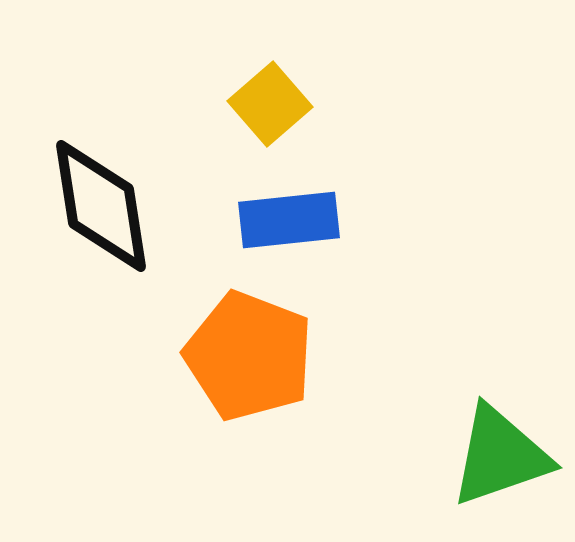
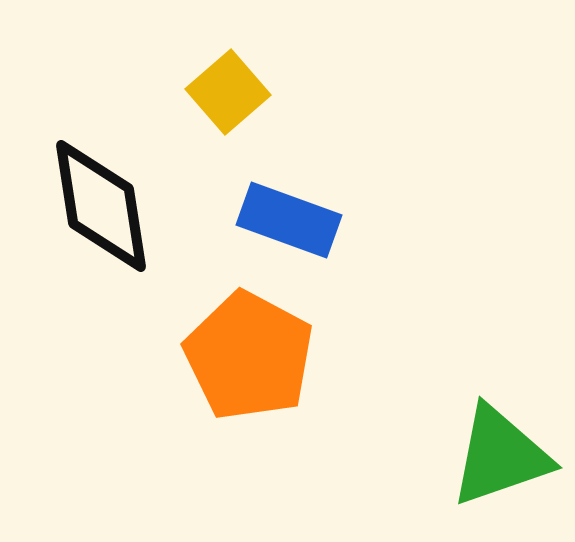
yellow square: moved 42 px left, 12 px up
blue rectangle: rotated 26 degrees clockwise
orange pentagon: rotated 7 degrees clockwise
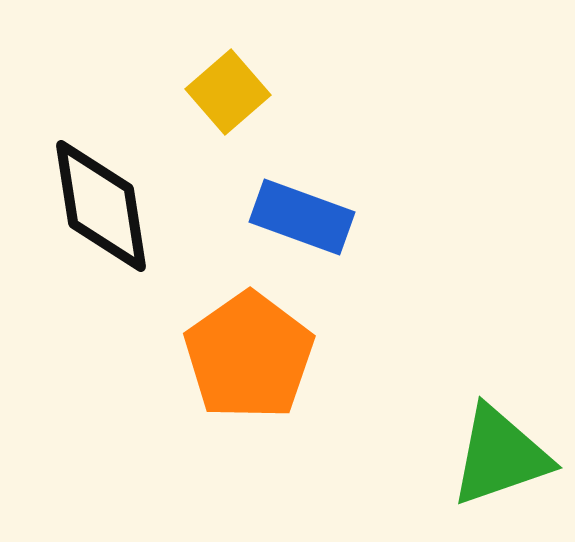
blue rectangle: moved 13 px right, 3 px up
orange pentagon: rotated 9 degrees clockwise
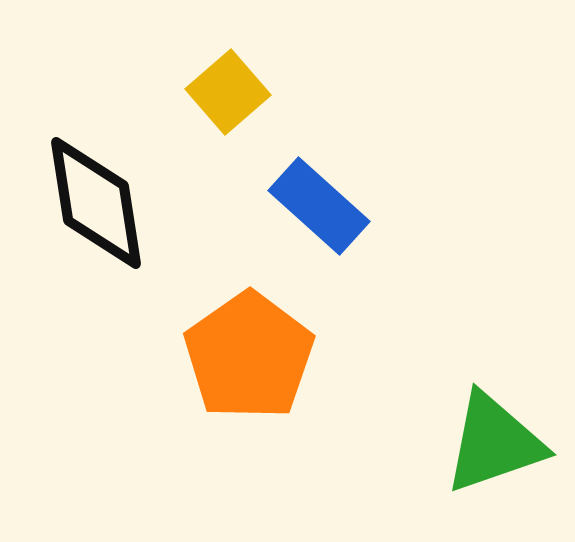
black diamond: moved 5 px left, 3 px up
blue rectangle: moved 17 px right, 11 px up; rotated 22 degrees clockwise
green triangle: moved 6 px left, 13 px up
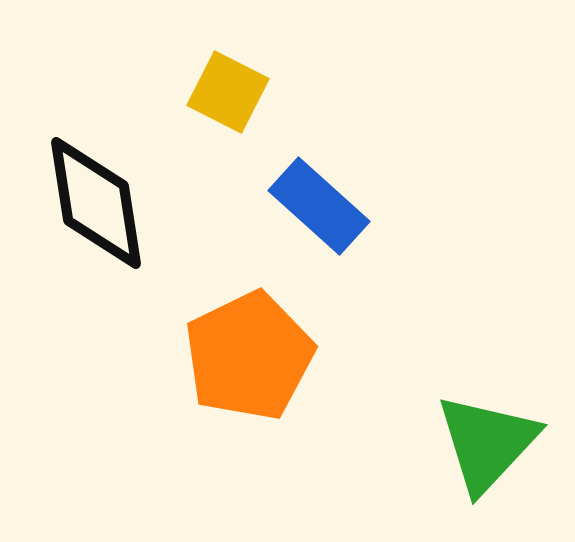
yellow square: rotated 22 degrees counterclockwise
orange pentagon: rotated 9 degrees clockwise
green triangle: moved 7 px left; rotated 28 degrees counterclockwise
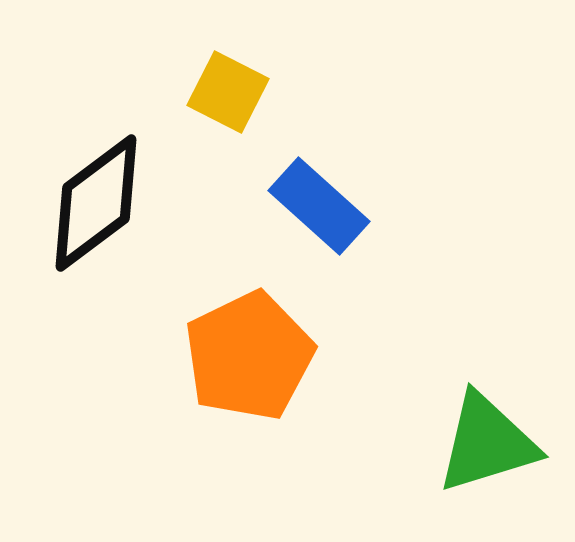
black diamond: rotated 62 degrees clockwise
green triangle: rotated 30 degrees clockwise
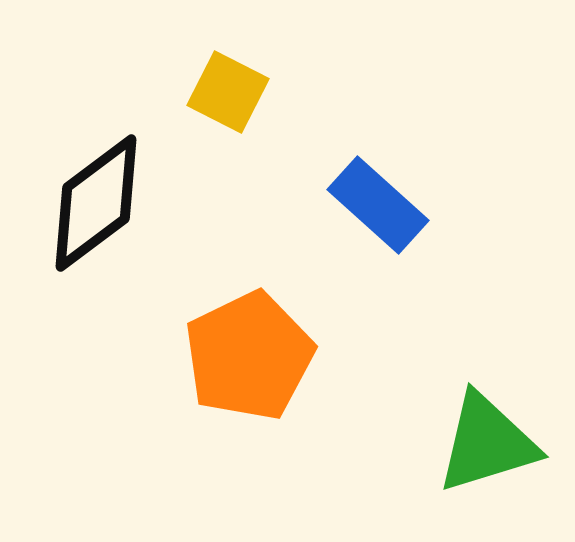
blue rectangle: moved 59 px right, 1 px up
